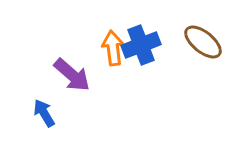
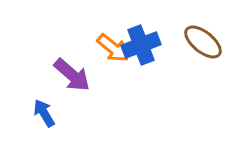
orange arrow: rotated 136 degrees clockwise
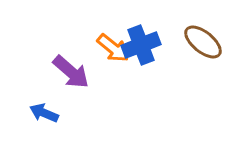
purple arrow: moved 1 px left, 3 px up
blue arrow: rotated 36 degrees counterclockwise
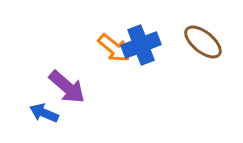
orange arrow: moved 1 px right
purple arrow: moved 4 px left, 15 px down
